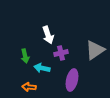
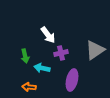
white arrow: rotated 18 degrees counterclockwise
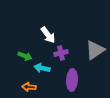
green arrow: rotated 56 degrees counterclockwise
purple ellipse: rotated 10 degrees counterclockwise
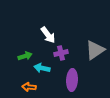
green arrow: rotated 40 degrees counterclockwise
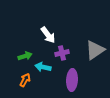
purple cross: moved 1 px right
cyan arrow: moved 1 px right, 1 px up
orange arrow: moved 4 px left, 7 px up; rotated 112 degrees clockwise
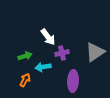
white arrow: moved 2 px down
gray triangle: moved 2 px down
cyan arrow: rotated 21 degrees counterclockwise
purple ellipse: moved 1 px right, 1 px down
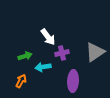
orange arrow: moved 4 px left, 1 px down
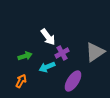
purple cross: rotated 16 degrees counterclockwise
cyan arrow: moved 4 px right; rotated 14 degrees counterclockwise
purple ellipse: rotated 30 degrees clockwise
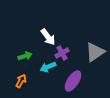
cyan arrow: moved 1 px right
